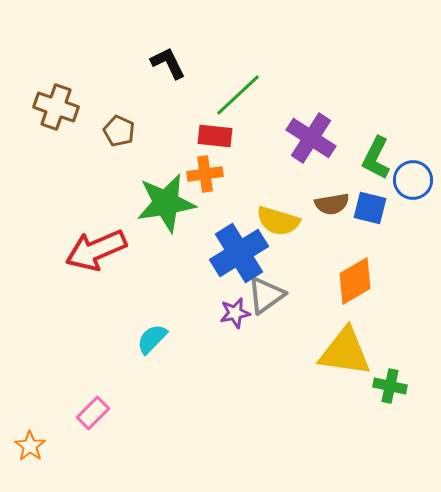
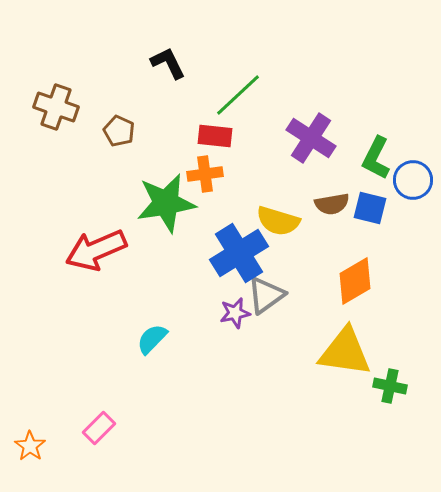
pink rectangle: moved 6 px right, 15 px down
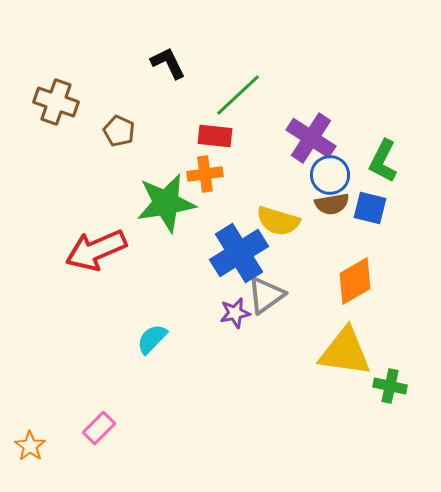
brown cross: moved 5 px up
green L-shape: moved 7 px right, 3 px down
blue circle: moved 83 px left, 5 px up
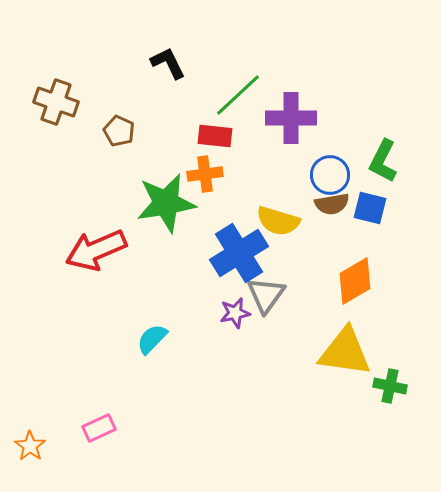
purple cross: moved 20 px left, 20 px up; rotated 33 degrees counterclockwise
gray triangle: rotated 18 degrees counterclockwise
pink rectangle: rotated 20 degrees clockwise
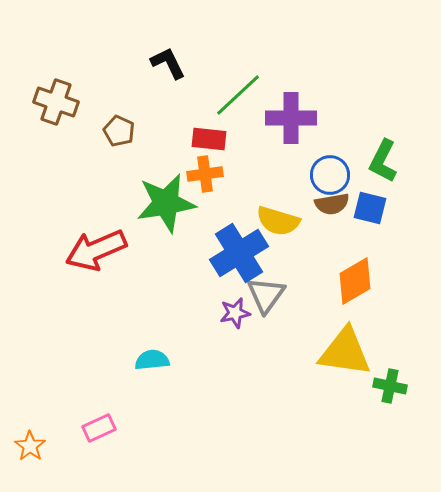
red rectangle: moved 6 px left, 3 px down
cyan semicircle: moved 21 px down; rotated 40 degrees clockwise
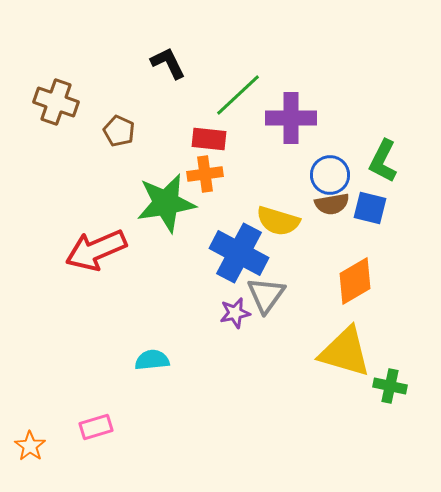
blue cross: rotated 30 degrees counterclockwise
yellow triangle: rotated 8 degrees clockwise
pink rectangle: moved 3 px left, 1 px up; rotated 8 degrees clockwise
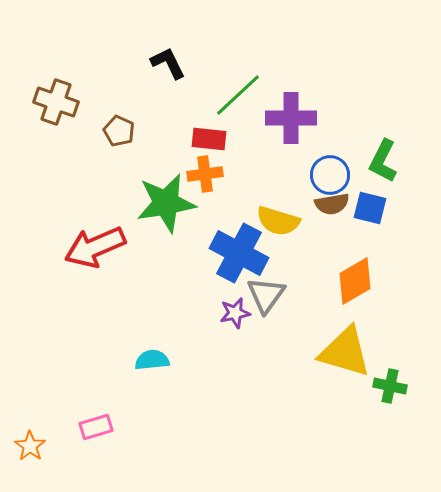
red arrow: moved 1 px left, 3 px up
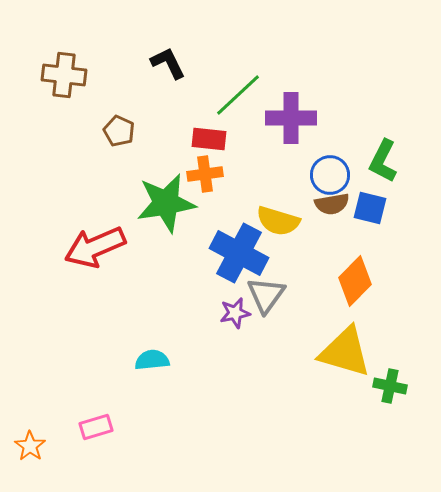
brown cross: moved 8 px right, 27 px up; rotated 12 degrees counterclockwise
orange diamond: rotated 15 degrees counterclockwise
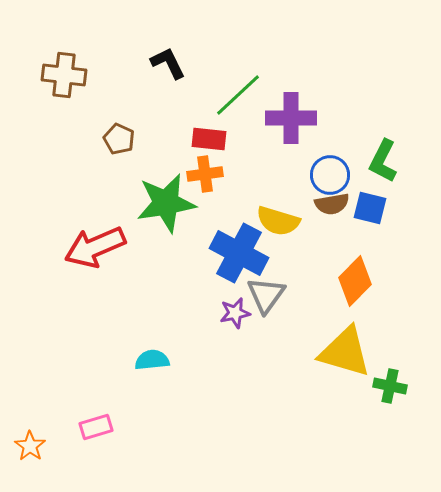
brown pentagon: moved 8 px down
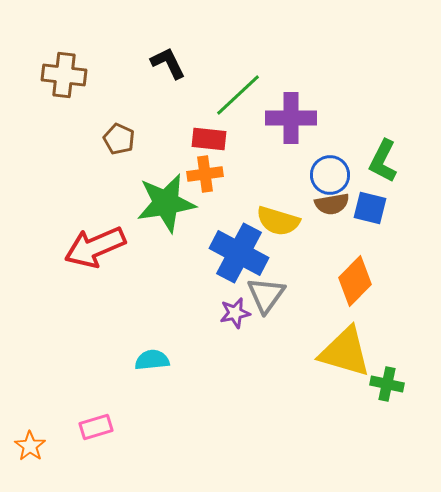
green cross: moved 3 px left, 2 px up
